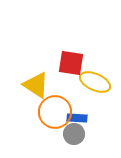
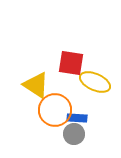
orange circle: moved 2 px up
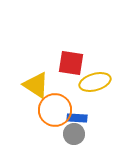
yellow ellipse: rotated 40 degrees counterclockwise
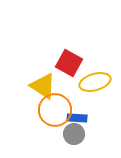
red square: moved 2 px left; rotated 20 degrees clockwise
yellow triangle: moved 7 px right, 1 px down
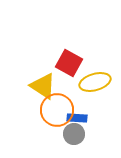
orange circle: moved 2 px right
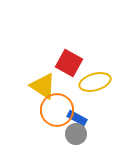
blue rectangle: rotated 24 degrees clockwise
gray circle: moved 2 px right
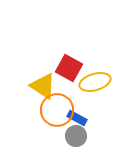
red square: moved 5 px down
gray circle: moved 2 px down
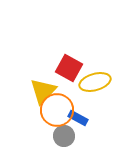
yellow triangle: moved 5 px down; rotated 40 degrees clockwise
blue rectangle: moved 1 px right
gray circle: moved 12 px left
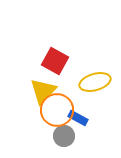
red square: moved 14 px left, 7 px up
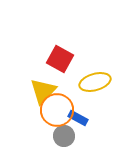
red square: moved 5 px right, 2 px up
